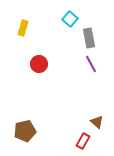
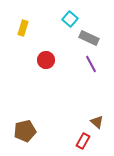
gray rectangle: rotated 54 degrees counterclockwise
red circle: moved 7 px right, 4 px up
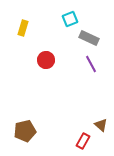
cyan square: rotated 28 degrees clockwise
brown triangle: moved 4 px right, 3 px down
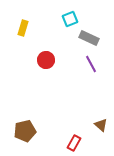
red rectangle: moved 9 px left, 2 px down
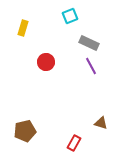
cyan square: moved 3 px up
gray rectangle: moved 5 px down
red circle: moved 2 px down
purple line: moved 2 px down
brown triangle: moved 2 px up; rotated 24 degrees counterclockwise
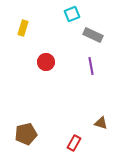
cyan square: moved 2 px right, 2 px up
gray rectangle: moved 4 px right, 8 px up
purple line: rotated 18 degrees clockwise
brown pentagon: moved 1 px right, 3 px down
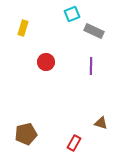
gray rectangle: moved 1 px right, 4 px up
purple line: rotated 12 degrees clockwise
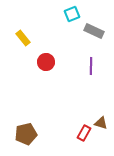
yellow rectangle: moved 10 px down; rotated 56 degrees counterclockwise
red rectangle: moved 10 px right, 10 px up
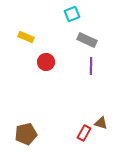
gray rectangle: moved 7 px left, 9 px down
yellow rectangle: moved 3 px right, 1 px up; rotated 28 degrees counterclockwise
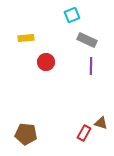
cyan square: moved 1 px down
yellow rectangle: moved 1 px down; rotated 28 degrees counterclockwise
brown pentagon: rotated 20 degrees clockwise
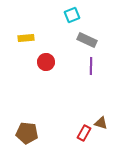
brown pentagon: moved 1 px right, 1 px up
